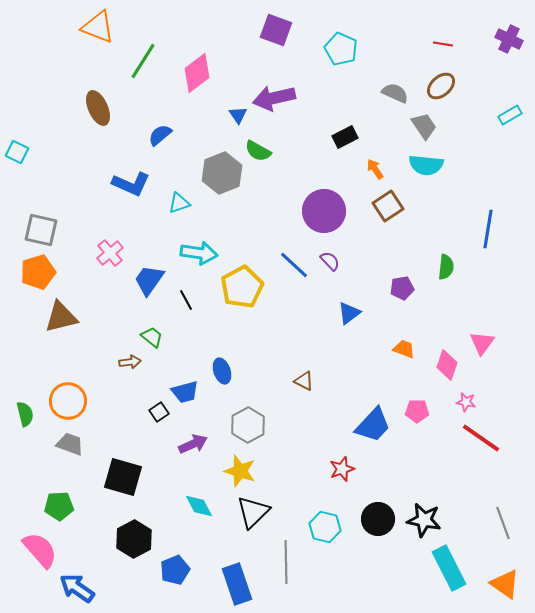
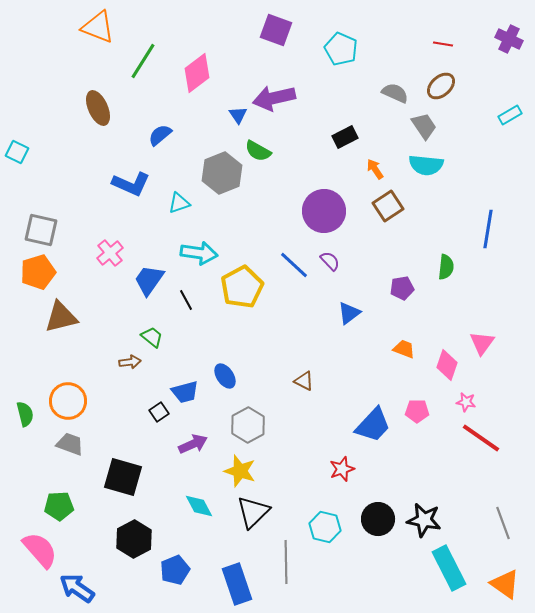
blue ellipse at (222, 371): moved 3 px right, 5 px down; rotated 15 degrees counterclockwise
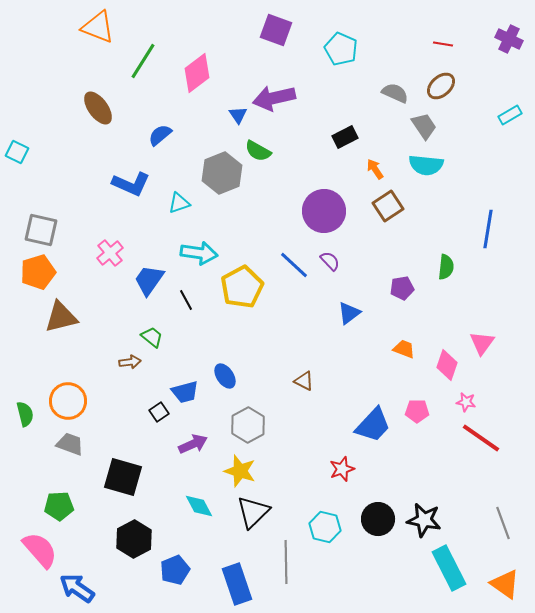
brown ellipse at (98, 108): rotated 12 degrees counterclockwise
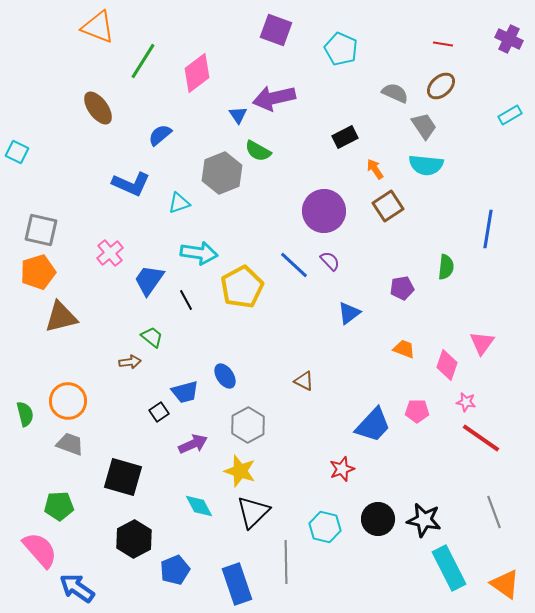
gray line at (503, 523): moved 9 px left, 11 px up
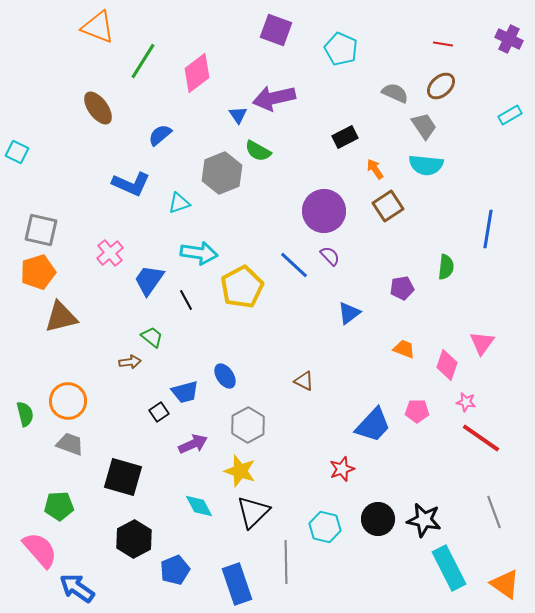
purple semicircle at (330, 261): moved 5 px up
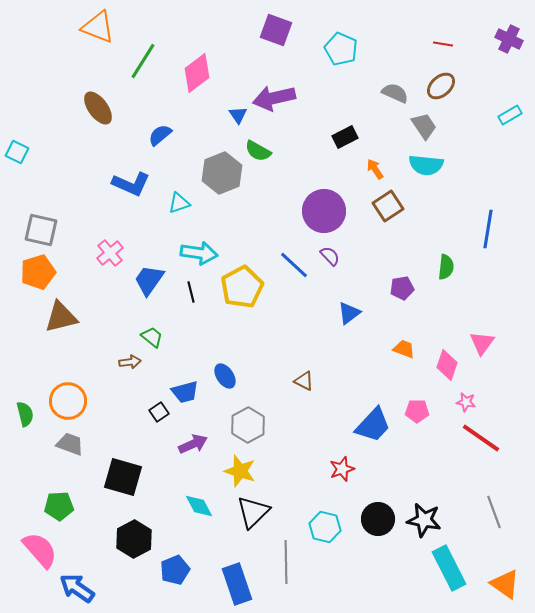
black line at (186, 300): moved 5 px right, 8 px up; rotated 15 degrees clockwise
